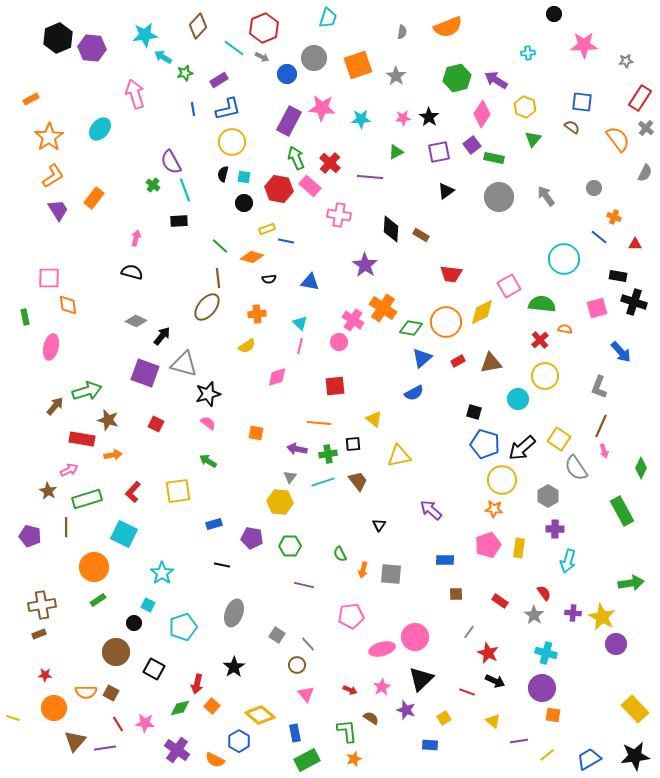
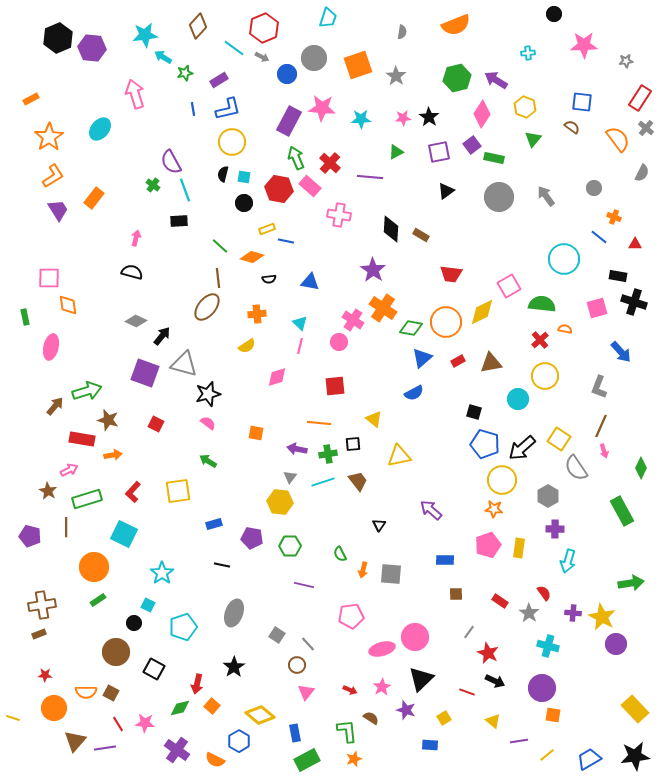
orange semicircle at (448, 27): moved 8 px right, 2 px up
gray semicircle at (645, 173): moved 3 px left
purple star at (365, 265): moved 8 px right, 5 px down
gray star at (534, 615): moved 5 px left, 2 px up
cyan cross at (546, 653): moved 2 px right, 7 px up
pink triangle at (306, 694): moved 2 px up; rotated 18 degrees clockwise
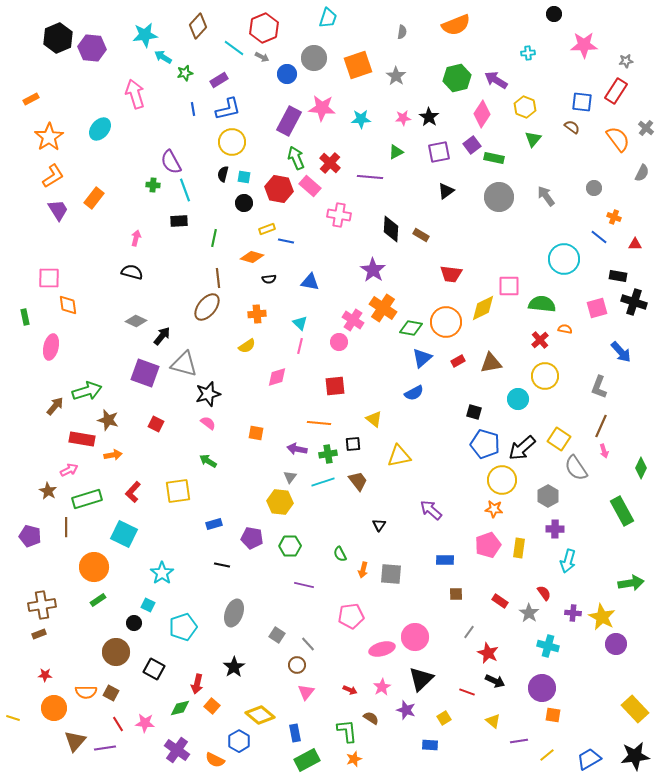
red rectangle at (640, 98): moved 24 px left, 7 px up
green cross at (153, 185): rotated 32 degrees counterclockwise
green line at (220, 246): moved 6 px left, 8 px up; rotated 60 degrees clockwise
pink square at (509, 286): rotated 30 degrees clockwise
yellow diamond at (482, 312): moved 1 px right, 4 px up
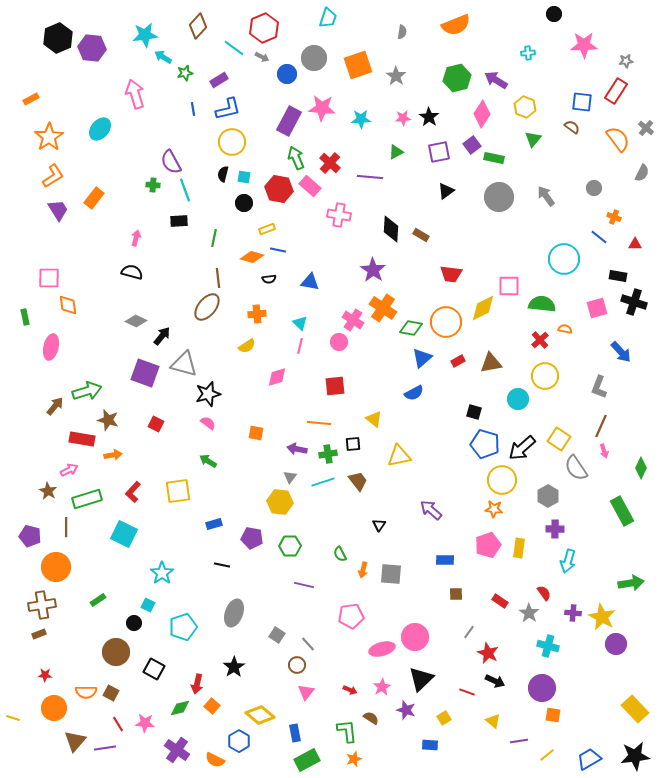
blue line at (286, 241): moved 8 px left, 9 px down
orange circle at (94, 567): moved 38 px left
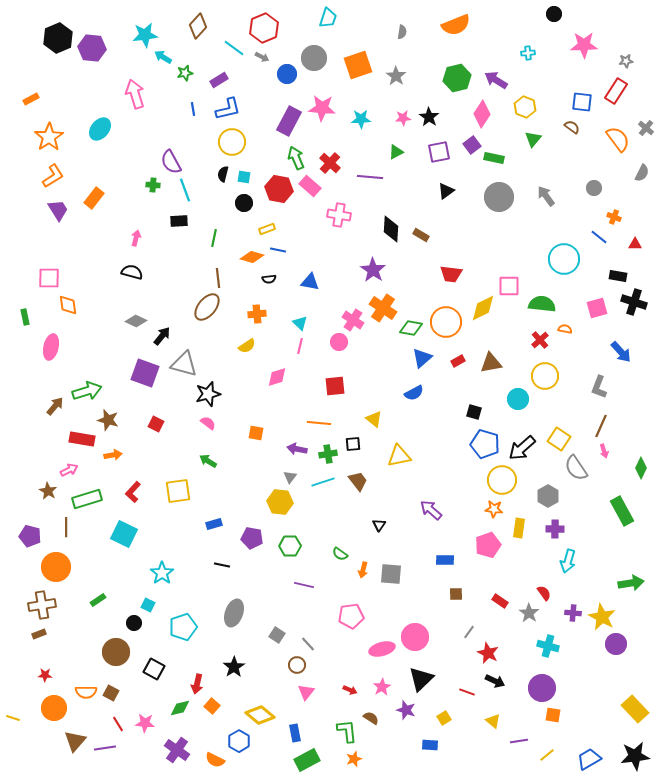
yellow rectangle at (519, 548): moved 20 px up
green semicircle at (340, 554): rotated 28 degrees counterclockwise
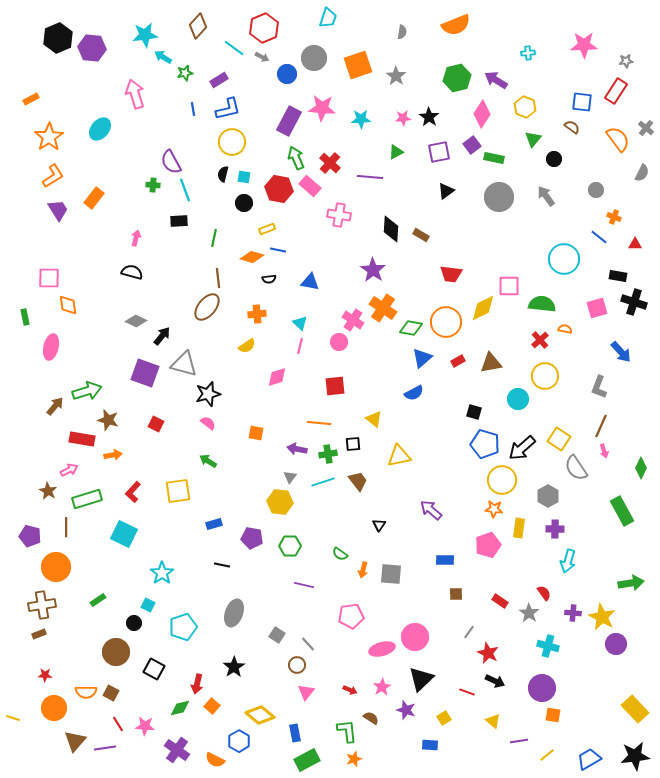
black circle at (554, 14): moved 145 px down
gray circle at (594, 188): moved 2 px right, 2 px down
pink star at (145, 723): moved 3 px down
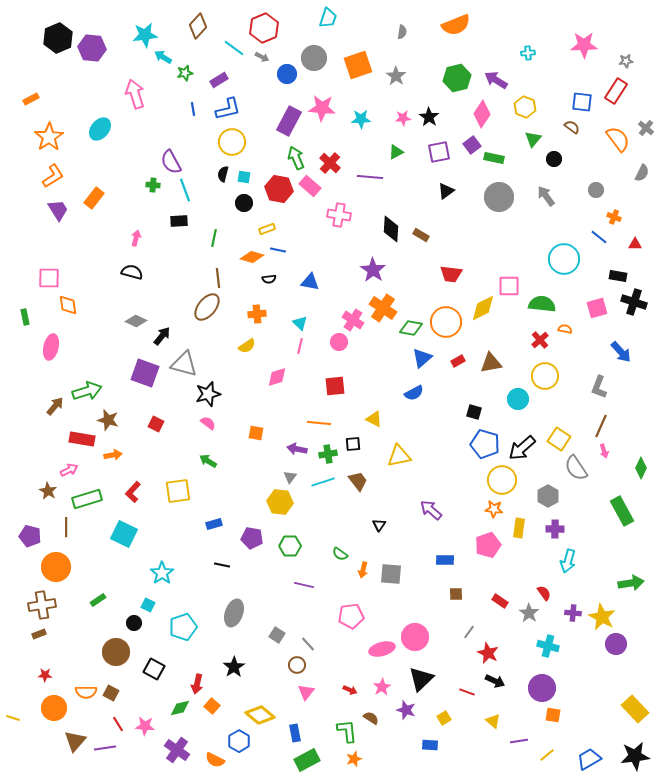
yellow triangle at (374, 419): rotated 12 degrees counterclockwise
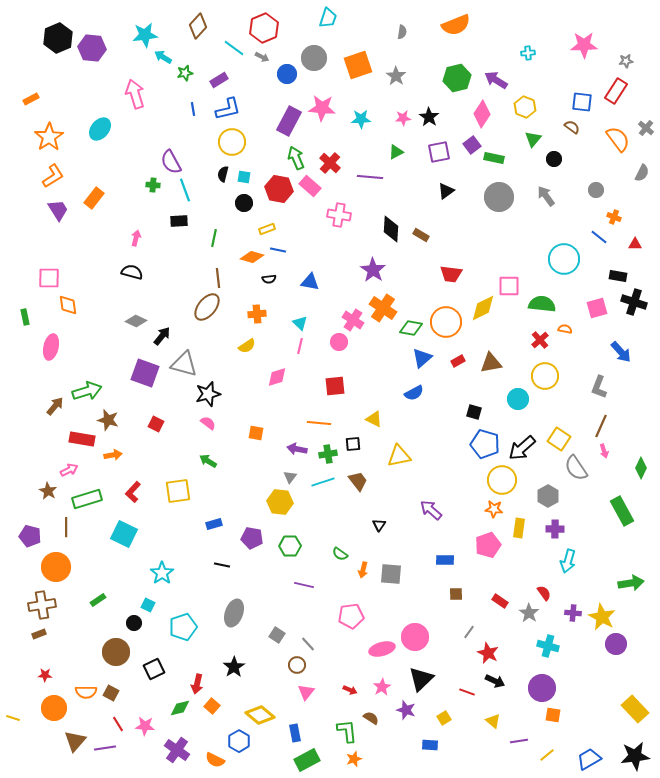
black square at (154, 669): rotated 35 degrees clockwise
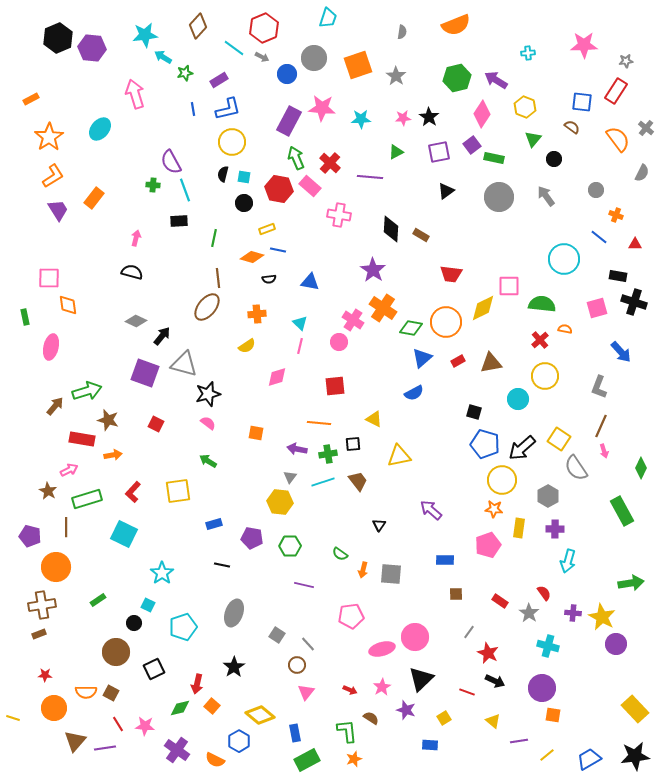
orange cross at (614, 217): moved 2 px right, 2 px up
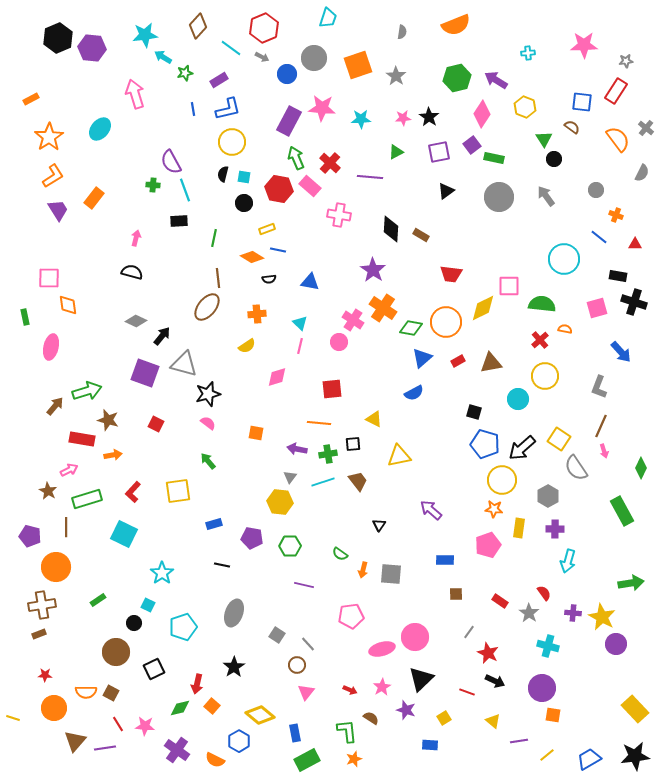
cyan line at (234, 48): moved 3 px left
green triangle at (533, 139): moved 11 px right; rotated 12 degrees counterclockwise
orange diamond at (252, 257): rotated 15 degrees clockwise
red square at (335, 386): moved 3 px left, 3 px down
green arrow at (208, 461): rotated 18 degrees clockwise
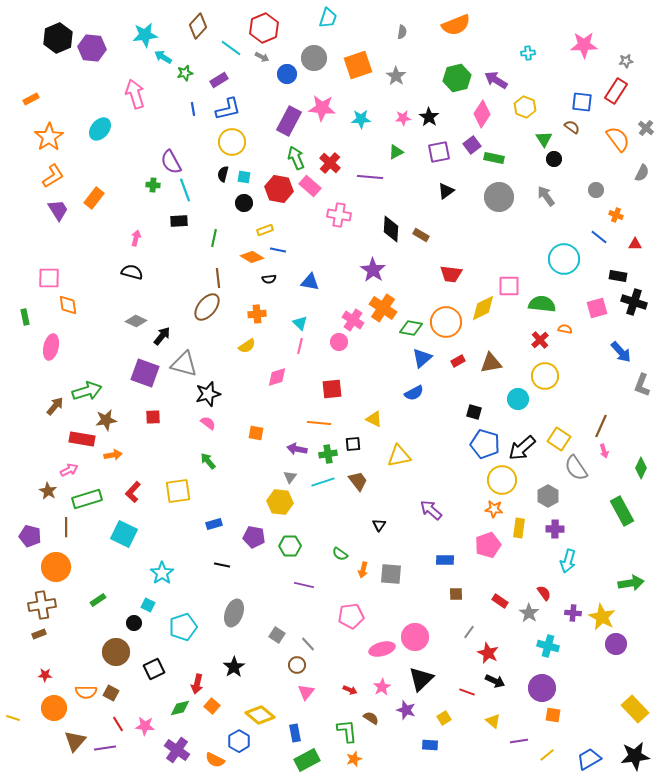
yellow rectangle at (267, 229): moved 2 px left, 1 px down
gray L-shape at (599, 387): moved 43 px right, 2 px up
brown star at (108, 420): moved 2 px left; rotated 25 degrees counterclockwise
red square at (156, 424): moved 3 px left, 7 px up; rotated 28 degrees counterclockwise
purple pentagon at (252, 538): moved 2 px right, 1 px up
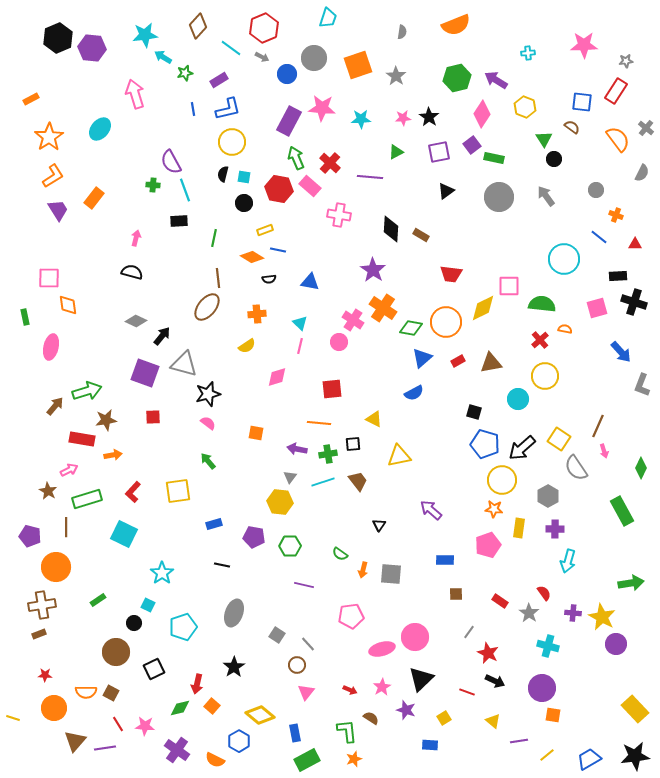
black rectangle at (618, 276): rotated 12 degrees counterclockwise
brown line at (601, 426): moved 3 px left
